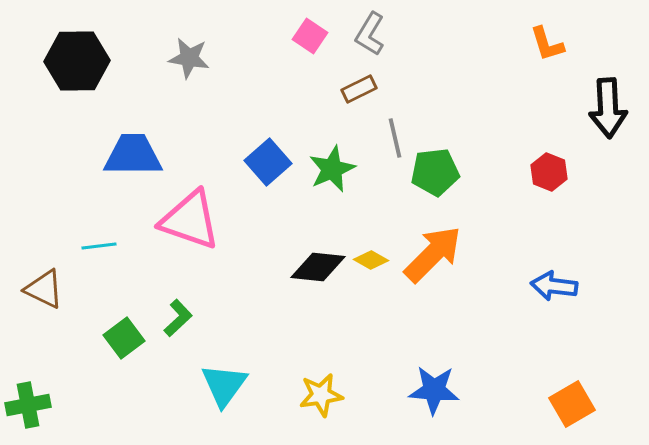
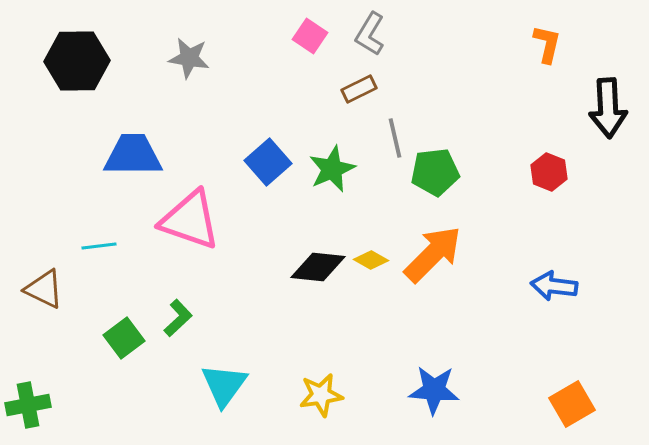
orange L-shape: rotated 150 degrees counterclockwise
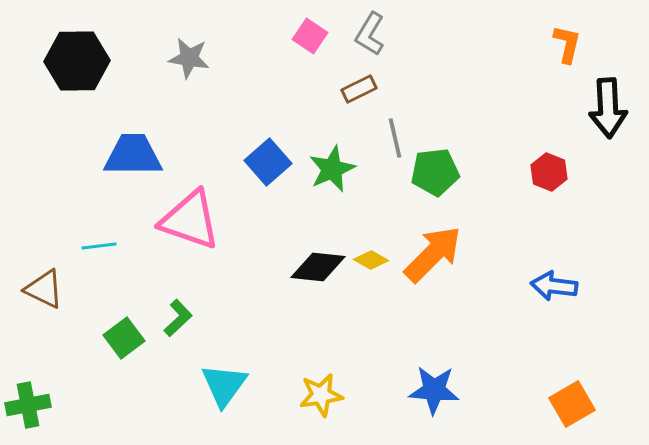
orange L-shape: moved 20 px right
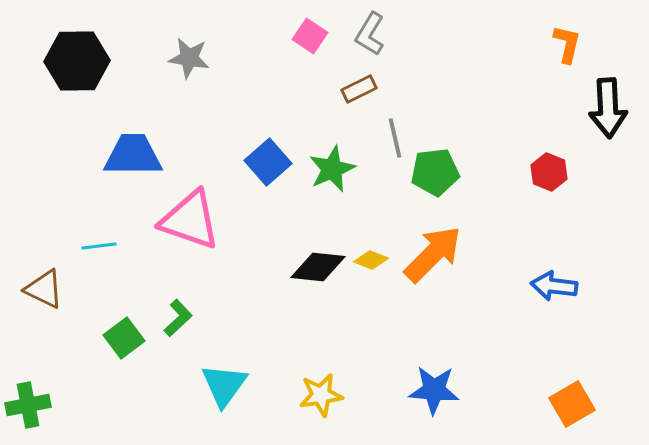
yellow diamond: rotated 8 degrees counterclockwise
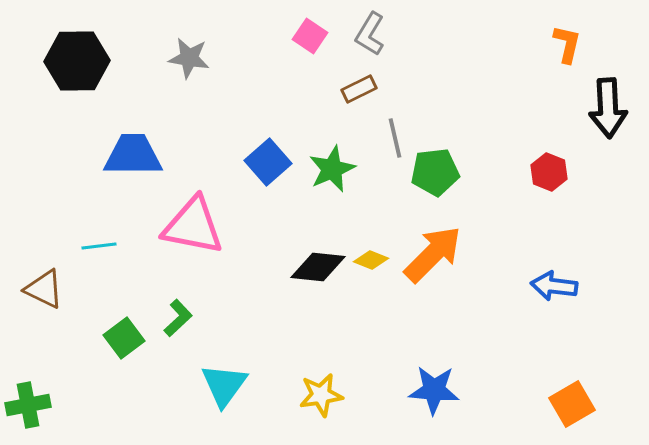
pink triangle: moved 3 px right, 6 px down; rotated 8 degrees counterclockwise
